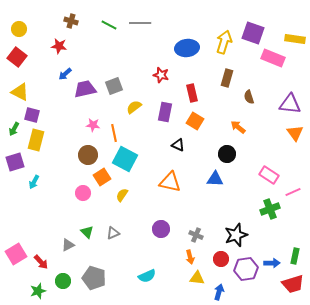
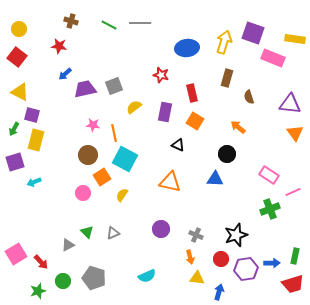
cyan arrow at (34, 182): rotated 40 degrees clockwise
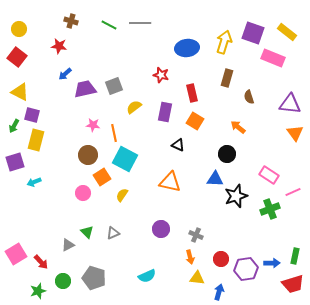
yellow rectangle at (295, 39): moved 8 px left, 7 px up; rotated 30 degrees clockwise
green arrow at (14, 129): moved 3 px up
black star at (236, 235): moved 39 px up
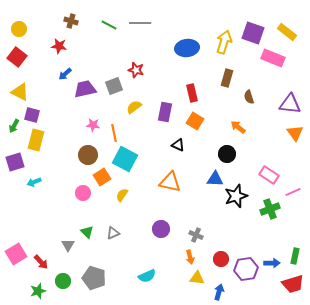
red star at (161, 75): moved 25 px left, 5 px up
gray triangle at (68, 245): rotated 32 degrees counterclockwise
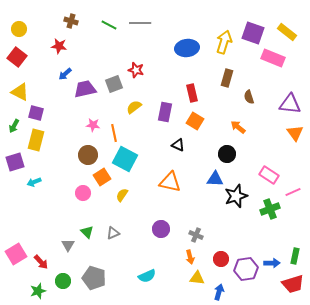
gray square at (114, 86): moved 2 px up
purple square at (32, 115): moved 4 px right, 2 px up
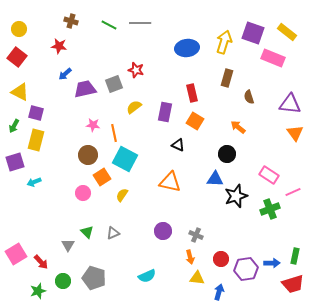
purple circle at (161, 229): moved 2 px right, 2 px down
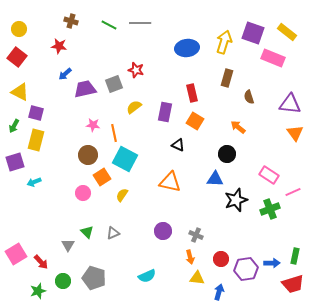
black star at (236, 196): moved 4 px down
